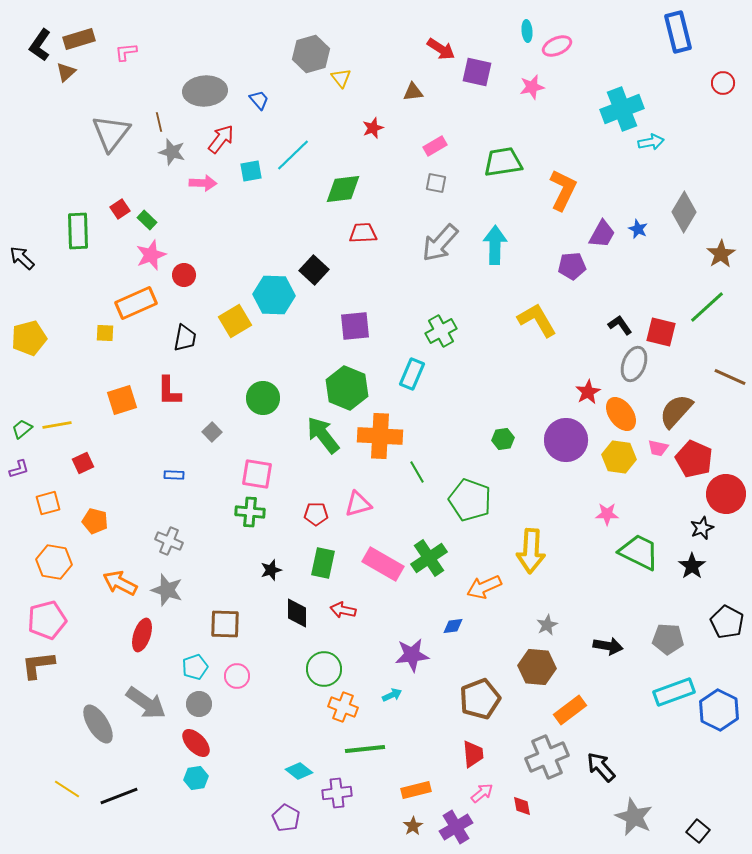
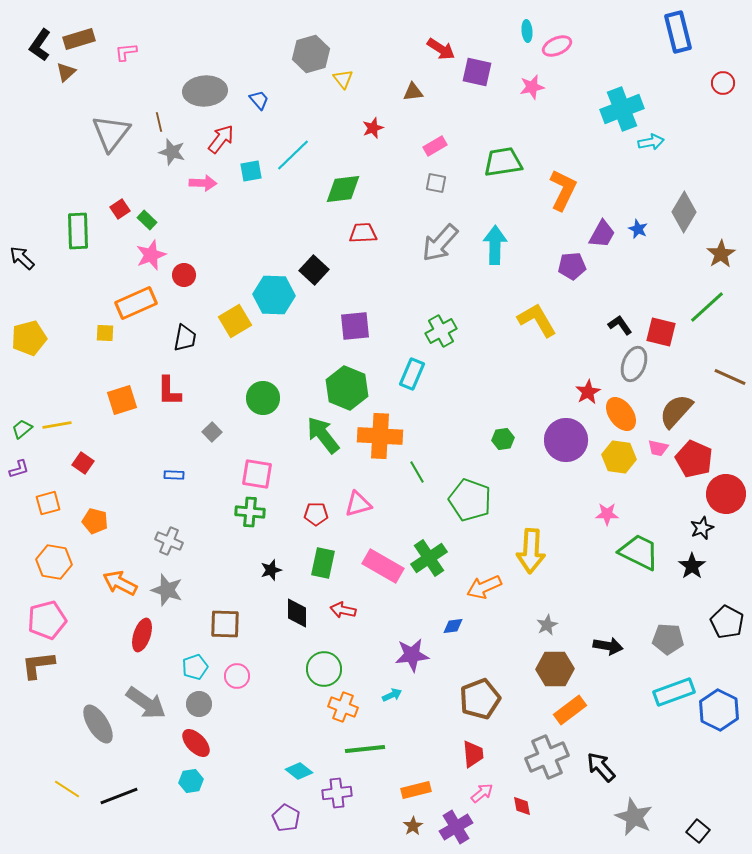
yellow triangle at (341, 78): moved 2 px right, 1 px down
red square at (83, 463): rotated 30 degrees counterclockwise
pink rectangle at (383, 564): moved 2 px down
brown hexagon at (537, 667): moved 18 px right, 2 px down; rotated 6 degrees counterclockwise
cyan hexagon at (196, 778): moved 5 px left, 3 px down
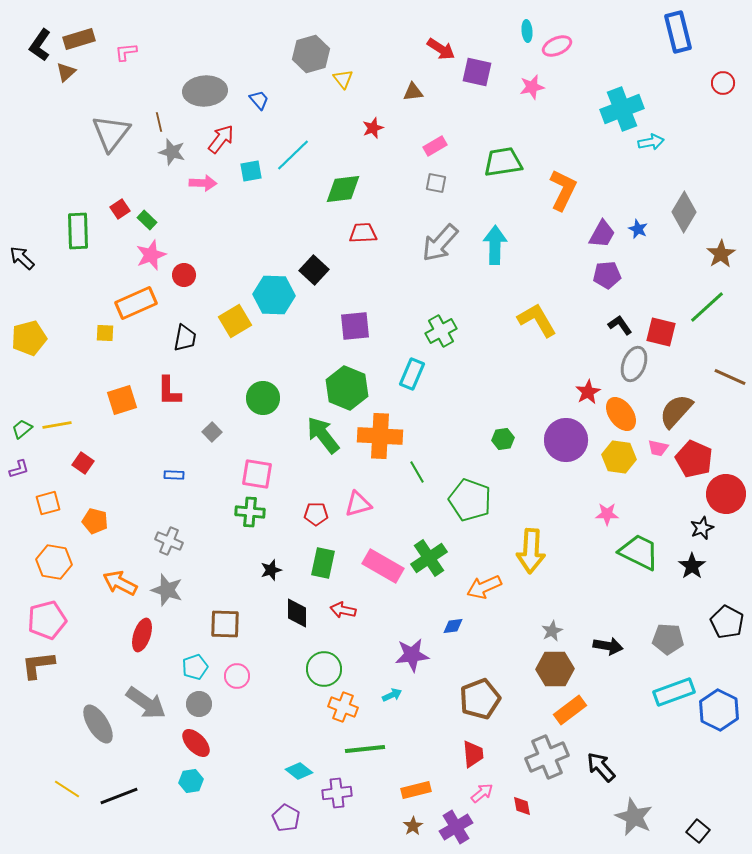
purple pentagon at (572, 266): moved 35 px right, 9 px down
gray star at (547, 625): moved 5 px right, 6 px down
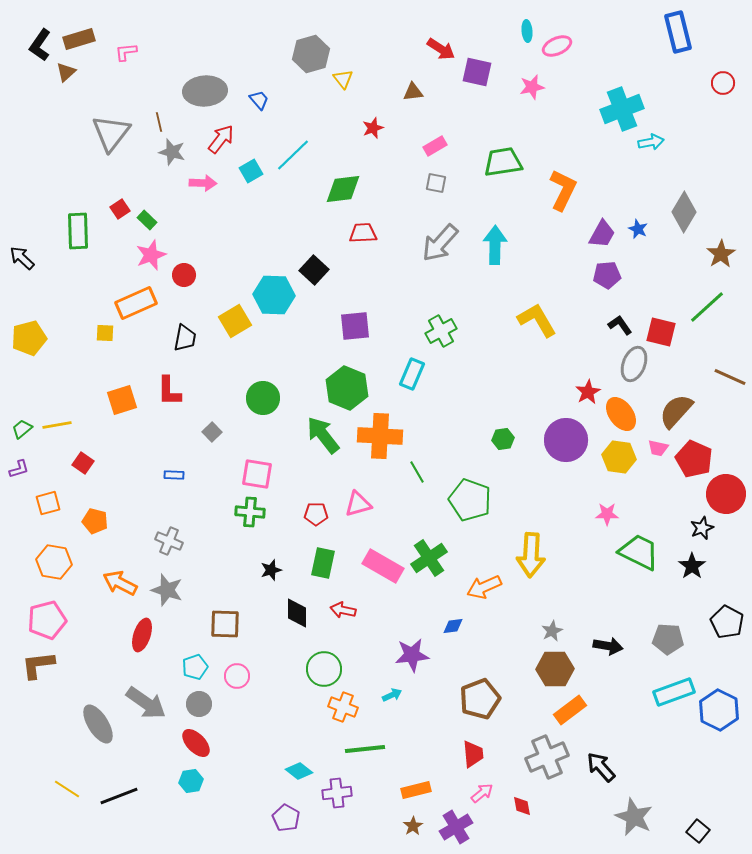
cyan square at (251, 171): rotated 20 degrees counterclockwise
yellow arrow at (531, 551): moved 4 px down
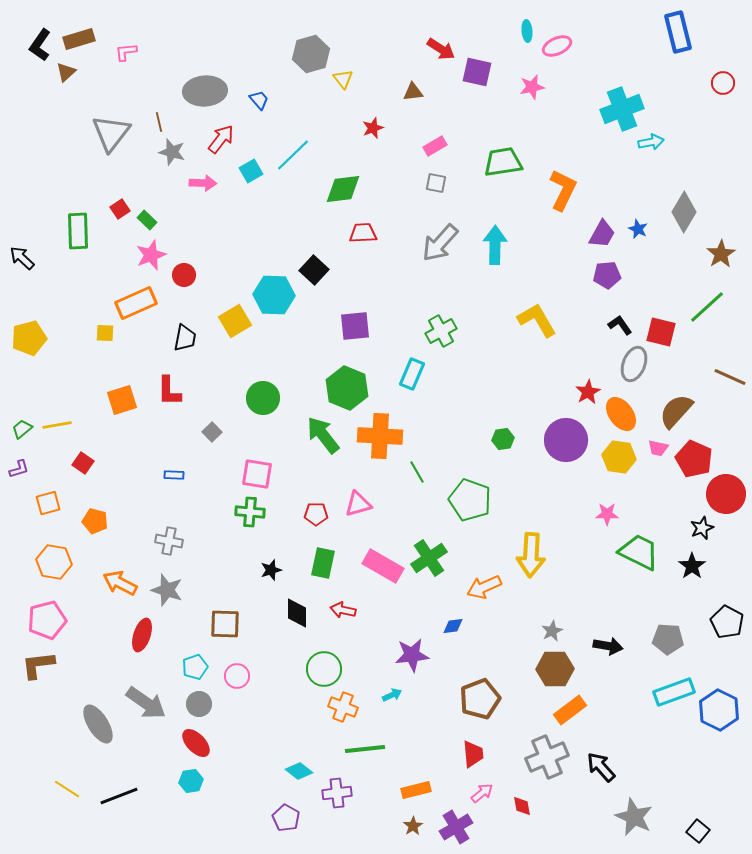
gray cross at (169, 541): rotated 12 degrees counterclockwise
